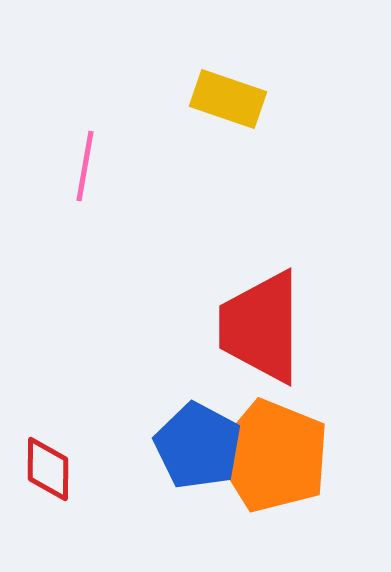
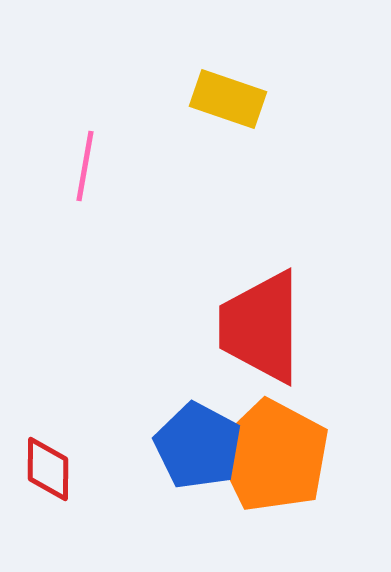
orange pentagon: rotated 6 degrees clockwise
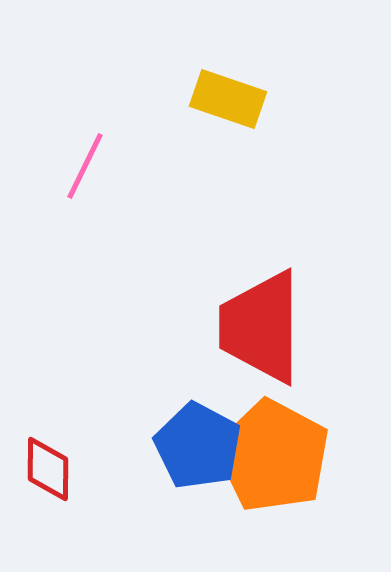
pink line: rotated 16 degrees clockwise
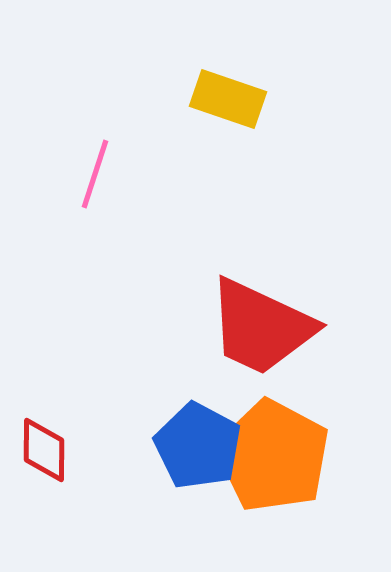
pink line: moved 10 px right, 8 px down; rotated 8 degrees counterclockwise
red trapezoid: rotated 65 degrees counterclockwise
red diamond: moved 4 px left, 19 px up
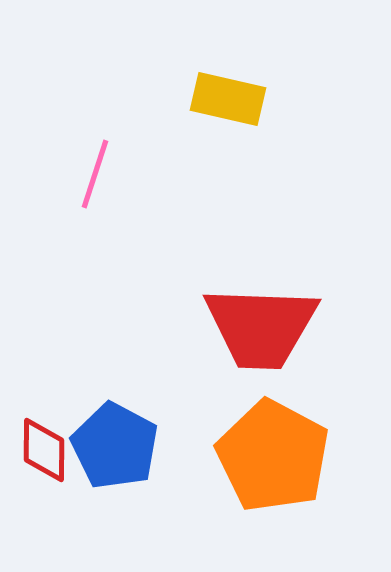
yellow rectangle: rotated 6 degrees counterclockwise
red trapezoid: rotated 23 degrees counterclockwise
blue pentagon: moved 83 px left
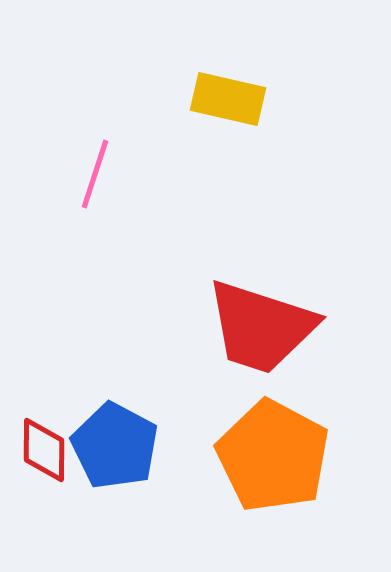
red trapezoid: rotated 16 degrees clockwise
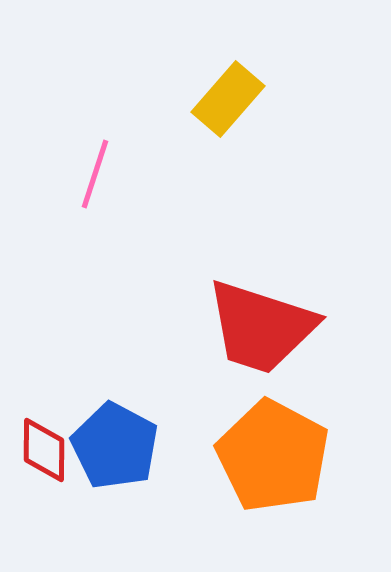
yellow rectangle: rotated 62 degrees counterclockwise
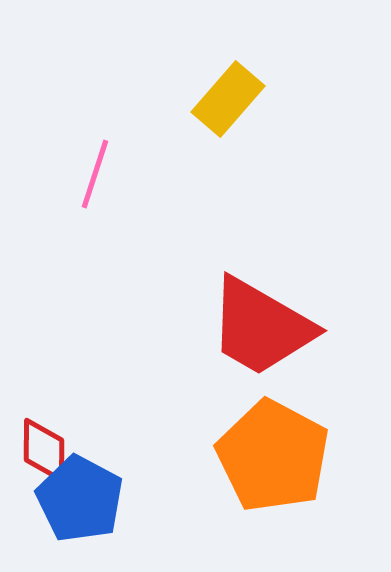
red trapezoid: rotated 12 degrees clockwise
blue pentagon: moved 35 px left, 53 px down
